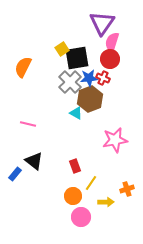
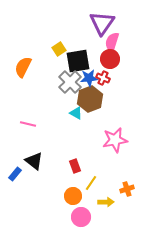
yellow square: moved 3 px left
black square: moved 1 px right, 3 px down
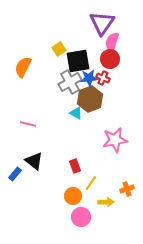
gray cross: rotated 15 degrees clockwise
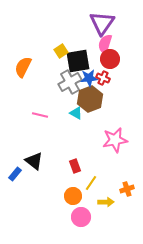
pink semicircle: moved 7 px left, 2 px down
yellow square: moved 2 px right, 2 px down
pink line: moved 12 px right, 9 px up
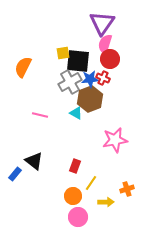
yellow square: moved 2 px right, 2 px down; rotated 24 degrees clockwise
black square: rotated 15 degrees clockwise
blue star: moved 1 px right, 1 px down
red rectangle: rotated 40 degrees clockwise
pink circle: moved 3 px left
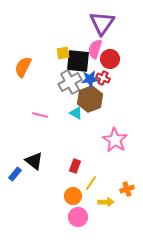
pink semicircle: moved 10 px left, 5 px down
pink star: rotated 30 degrees counterclockwise
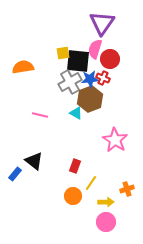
orange semicircle: rotated 55 degrees clockwise
pink circle: moved 28 px right, 5 px down
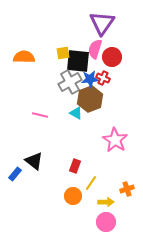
red circle: moved 2 px right, 2 px up
orange semicircle: moved 1 px right, 10 px up; rotated 10 degrees clockwise
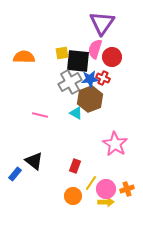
yellow square: moved 1 px left
pink star: moved 4 px down
pink circle: moved 33 px up
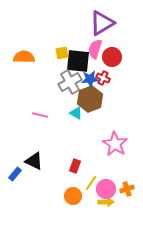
purple triangle: rotated 24 degrees clockwise
black triangle: rotated 12 degrees counterclockwise
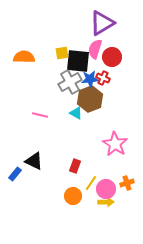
orange cross: moved 6 px up
